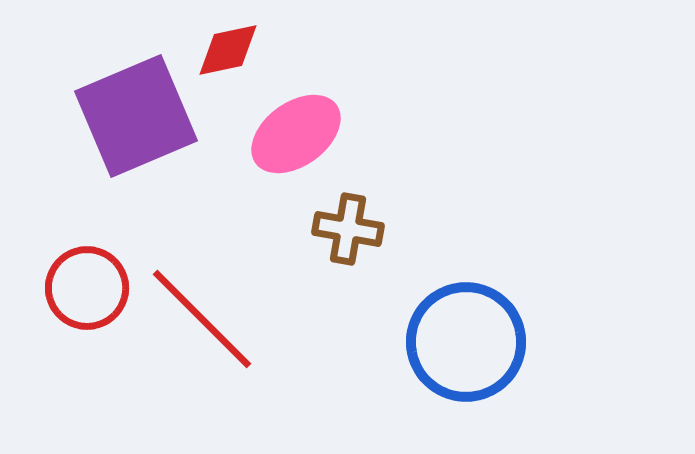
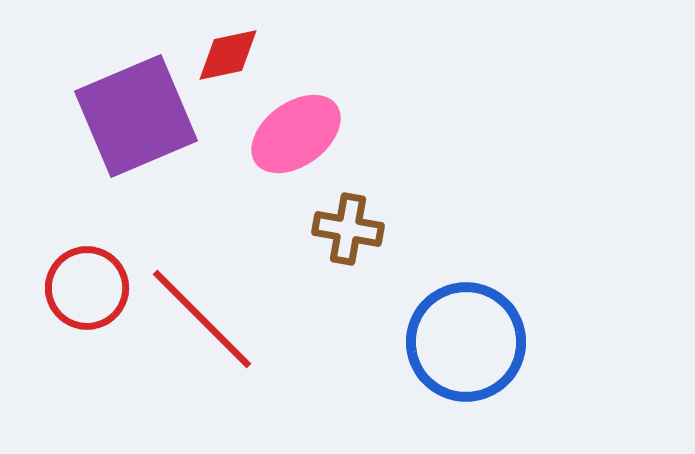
red diamond: moved 5 px down
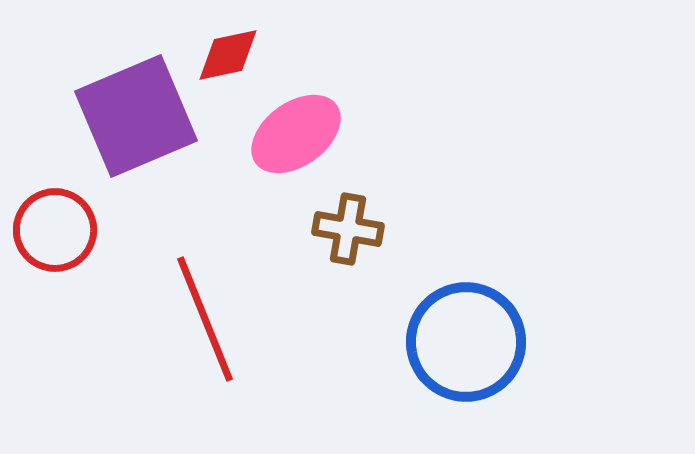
red circle: moved 32 px left, 58 px up
red line: moved 3 px right; rotated 23 degrees clockwise
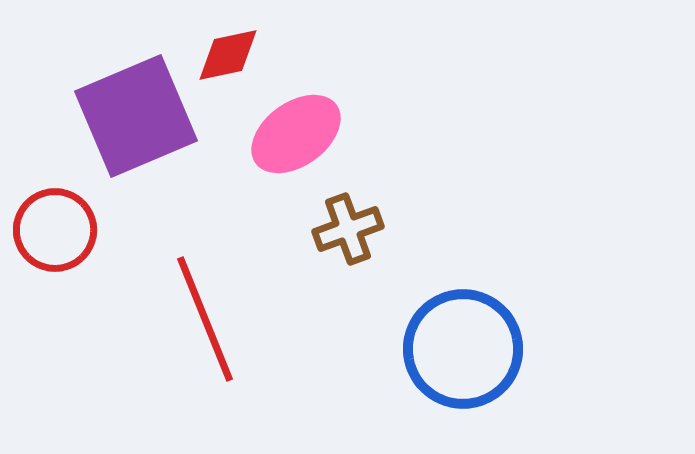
brown cross: rotated 30 degrees counterclockwise
blue circle: moved 3 px left, 7 px down
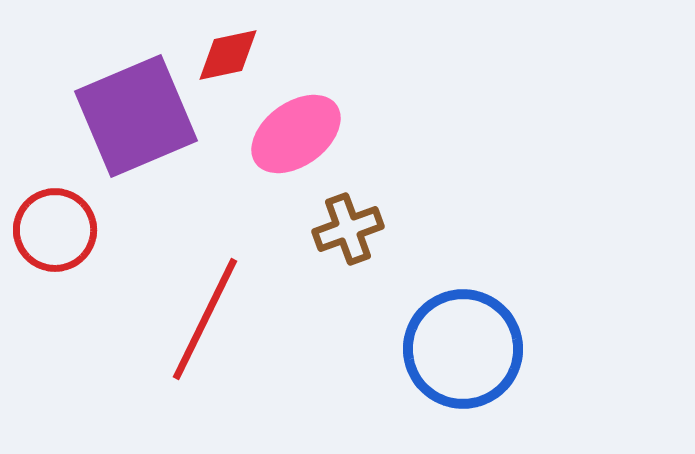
red line: rotated 48 degrees clockwise
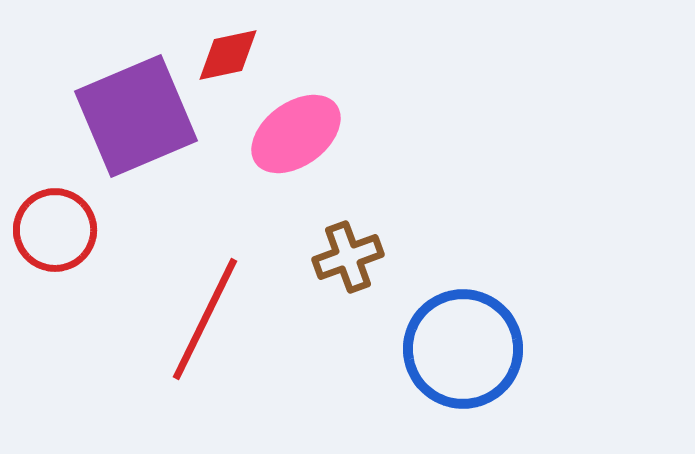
brown cross: moved 28 px down
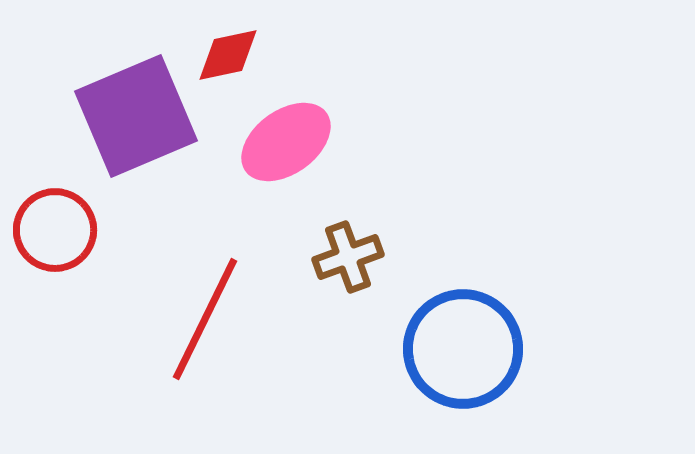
pink ellipse: moved 10 px left, 8 px down
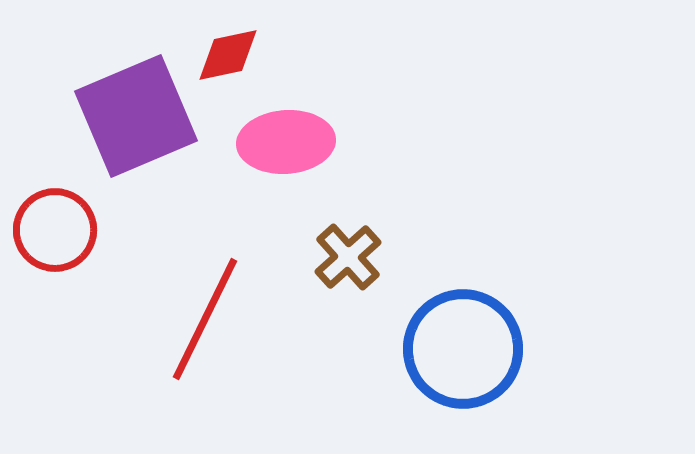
pink ellipse: rotated 32 degrees clockwise
brown cross: rotated 22 degrees counterclockwise
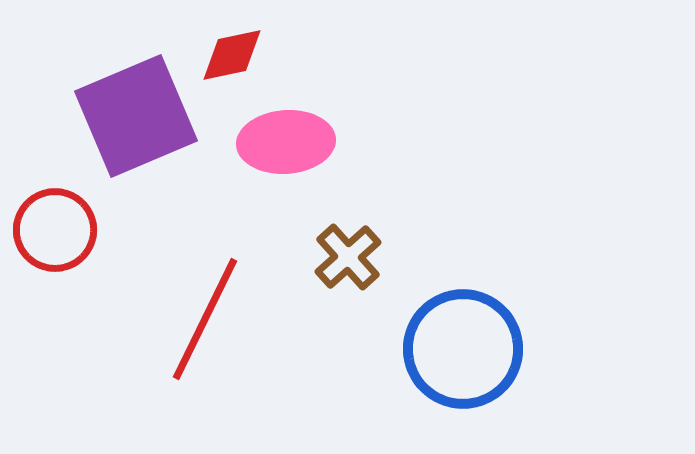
red diamond: moved 4 px right
